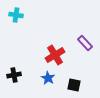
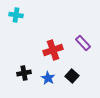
purple rectangle: moved 2 px left
red cross: moved 2 px left, 5 px up; rotated 12 degrees clockwise
black cross: moved 10 px right, 2 px up
black square: moved 2 px left, 9 px up; rotated 32 degrees clockwise
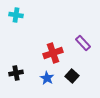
red cross: moved 3 px down
black cross: moved 8 px left
blue star: moved 1 px left
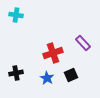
black square: moved 1 px left, 1 px up; rotated 24 degrees clockwise
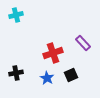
cyan cross: rotated 24 degrees counterclockwise
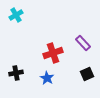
cyan cross: rotated 16 degrees counterclockwise
black square: moved 16 px right, 1 px up
